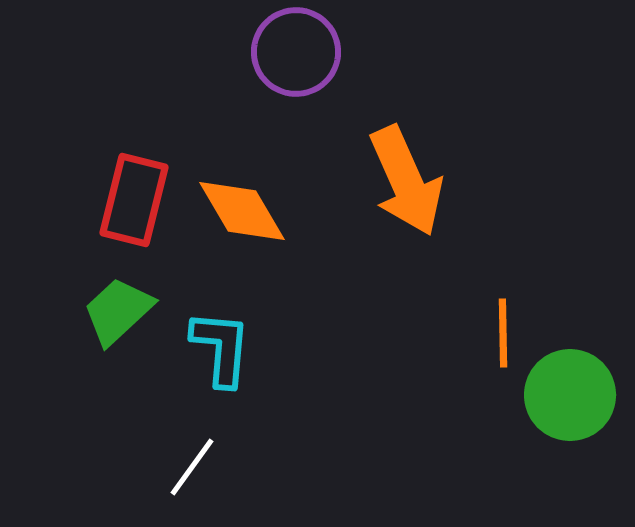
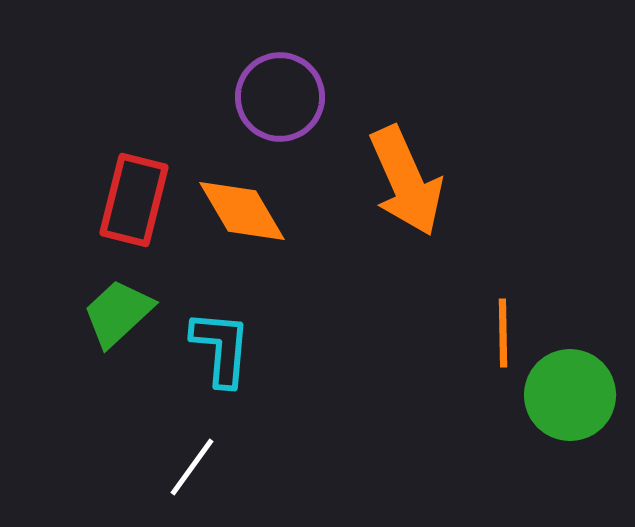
purple circle: moved 16 px left, 45 px down
green trapezoid: moved 2 px down
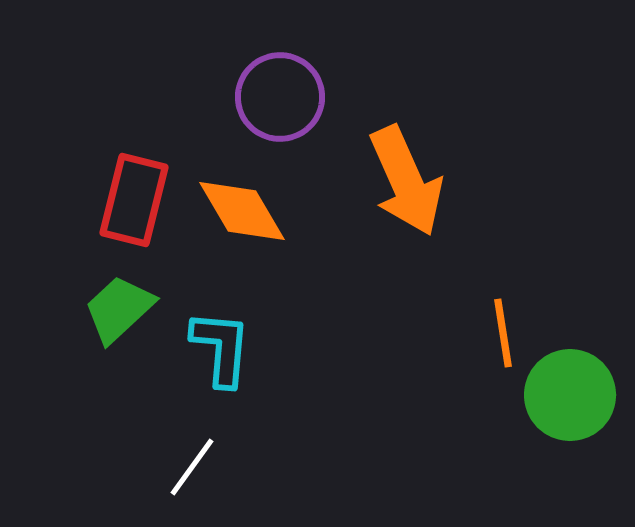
green trapezoid: moved 1 px right, 4 px up
orange line: rotated 8 degrees counterclockwise
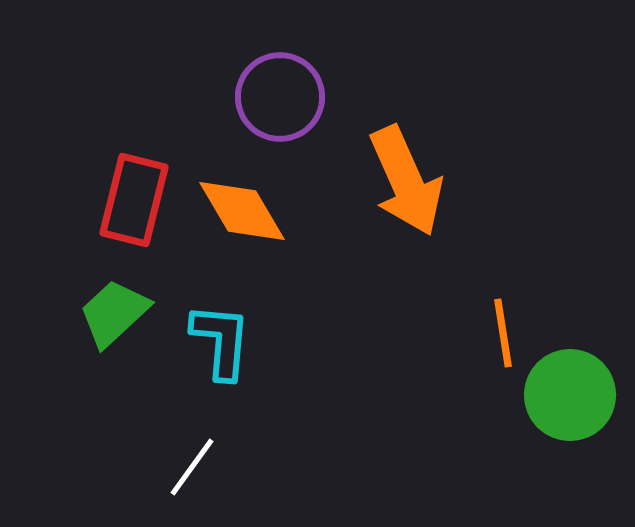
green trapezoid: moved 5 px left, 4 px down
cyan L-shape: moved 7 px up
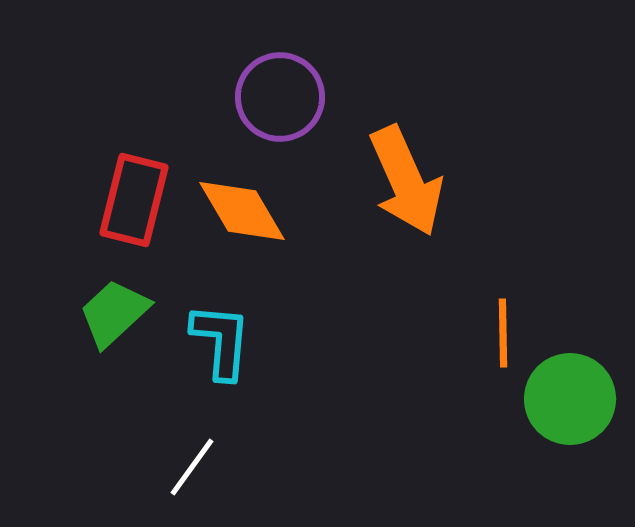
orange line: rotated 8 degrees clockwise
green circle: moved 4 px down
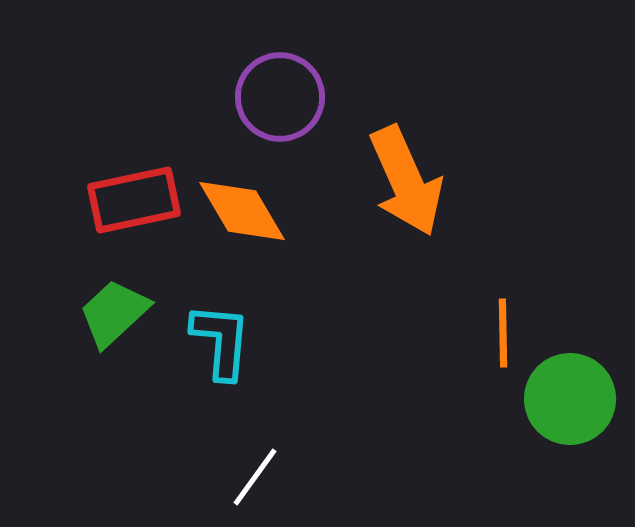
red rectangle: rotated 64 degrees clockwise
white line: moved 63 px right, 10 px down
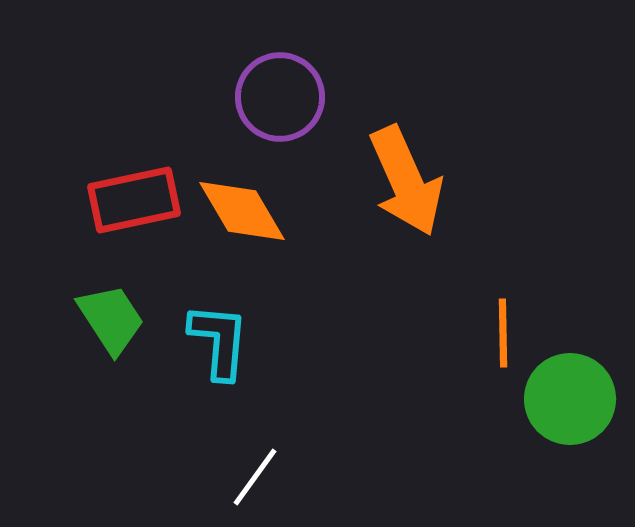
green trapezoid: moved 3 px left, 6 px down; rotated 100 degrees clockwise
cyan L-shape: moved 2 px left
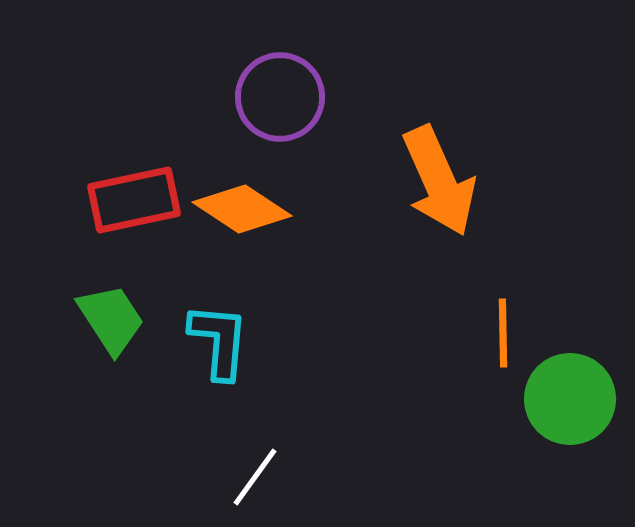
orange arrow: moved 33 px right
orange diamond: moved 2 px up; rotated 26 degrees counterclockwise
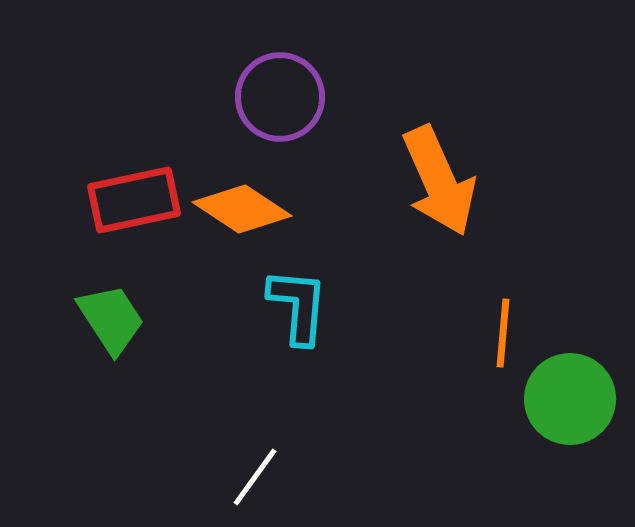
orange line: rotated 6 degrees clockwise
cyan L-shape: moved 79 px right, 35 px up
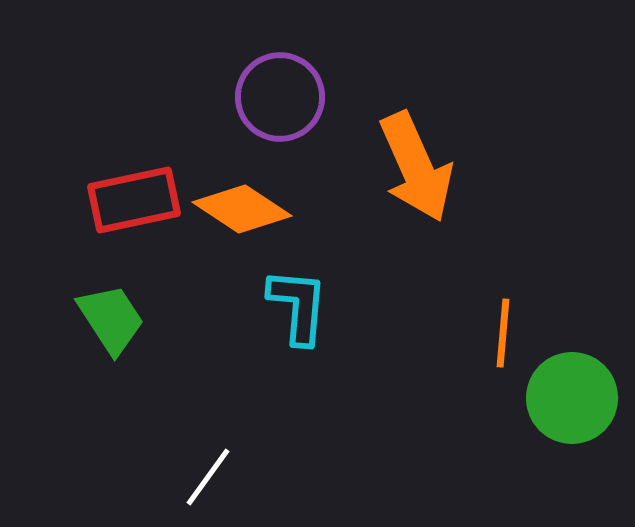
orange arrow: moved 23 px left, 14 px up
green circle: moved 2 px right, 1 px up
white line: moved 47 px left
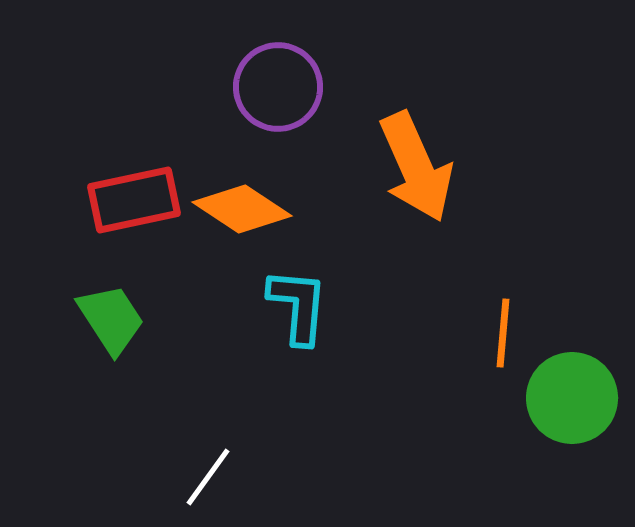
purple circle: moved 2 px left, 10 px up
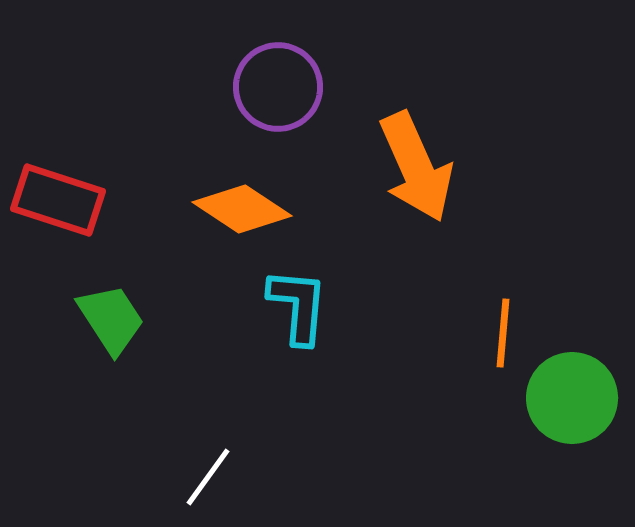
red rectangle: moved 76 px left; rotated 30 degrees clockwise
